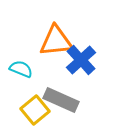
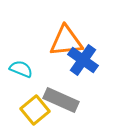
orange triangle: moved 10 px right
blue cross: moved 2 px right; rotated 12 degrees counterclockwise
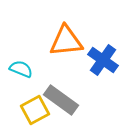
blue cross: moved 20 px right
gray rectangle: rotated 12 degrees clockwise
yellow square: rotated 12 degrees clockwise
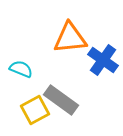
orange triangle: moved 4 px right, 3 px up
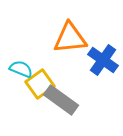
yellow square: moved 5 px right, 26 px up; rotated 8 degrees counterclockwise
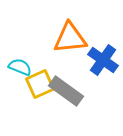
cyan semicircle: moved 1 px left, 2 px up
yellow square: rotated 12 degrees clockwise
gray rectangle: moved 5 px right, 9 px up
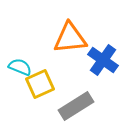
gray rectangle: moved 10 px right, 15 px down; rotated 68 degrees counterclockwise
